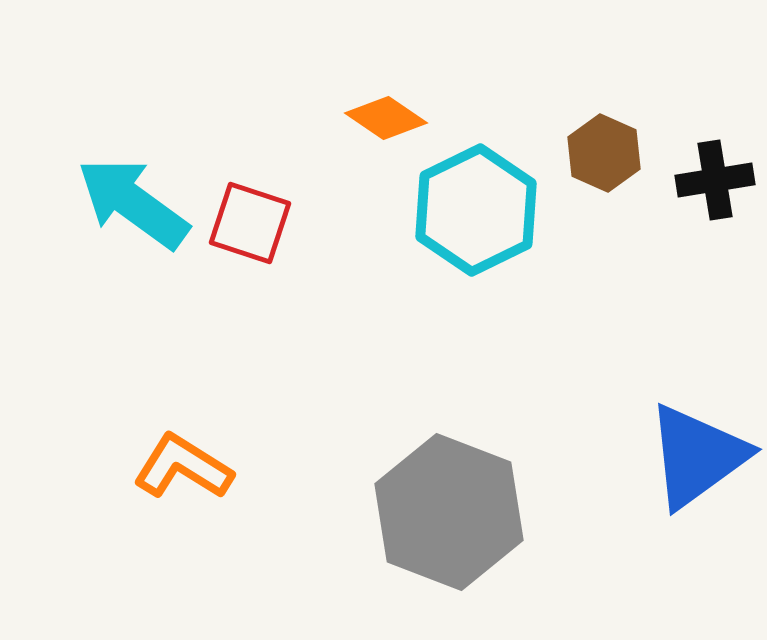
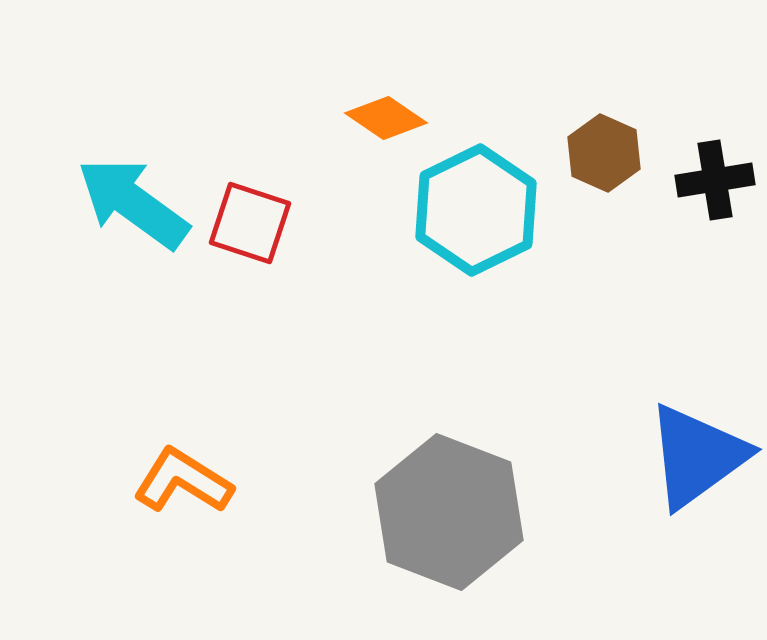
orange L-shape: moved 14 px down
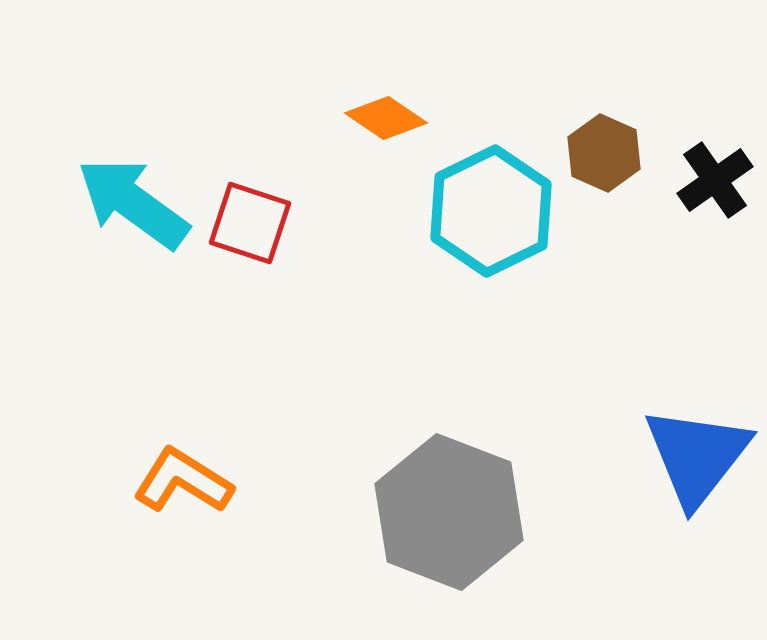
black cross: rotated 26 degrees counterclockwise
cyan hexagon: moved 15 px right, 1 px down
blue triangle: rotated 16 degrees counterclockwise
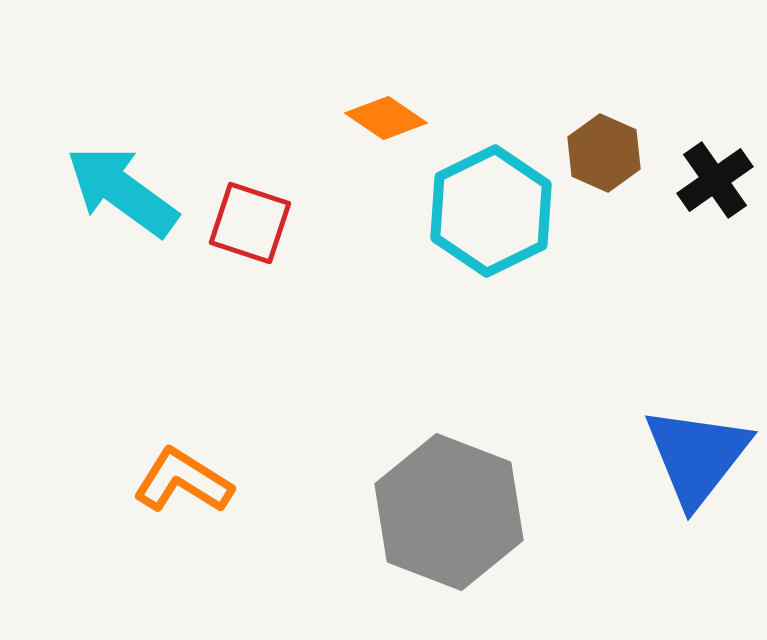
cyan arrow: moved 11 px left, 12 px up
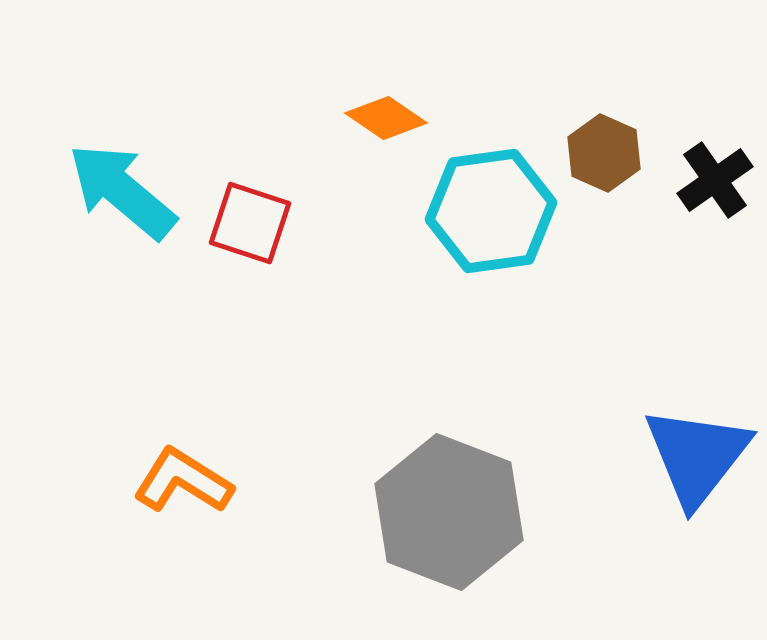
cyan arrow: rotated 4 degrees clockwise
cyan hexagon: rotated 18 degrees clockwise
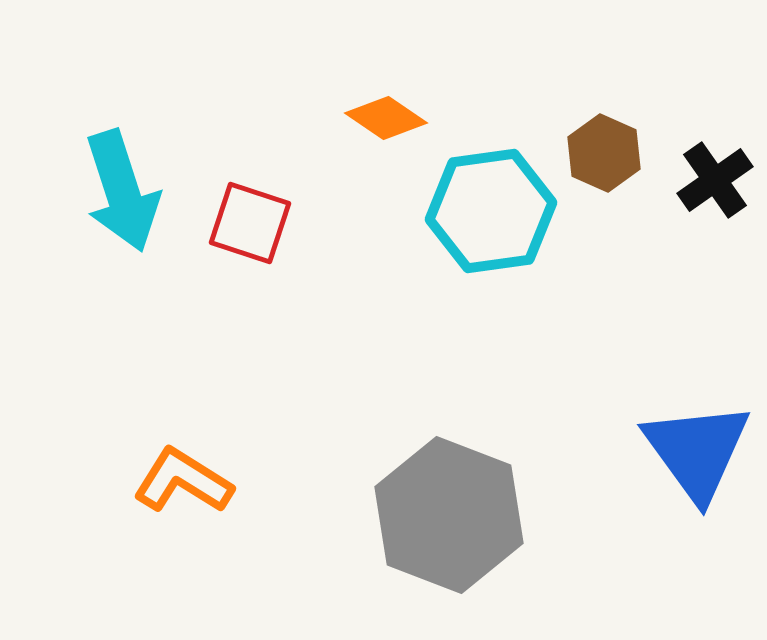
cyan arrow: rotated 148 degrees counterclockwise
blue triangle: moved 5 px up; rotated 14 degrees counterclockwise
gray hexagon: moved 3 px down
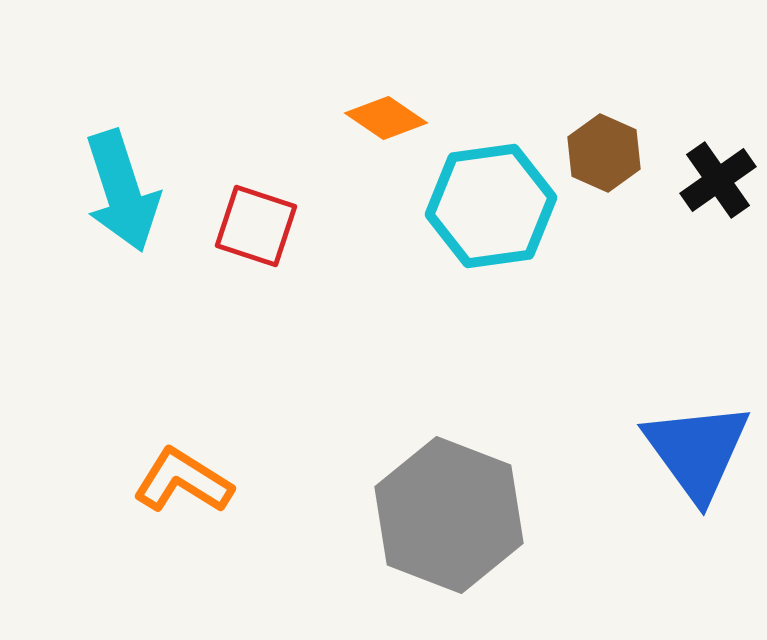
black cross: moved 3 px right
cyan hexagon: moved 5 px up
red square: moved 6 px right, 3 px down
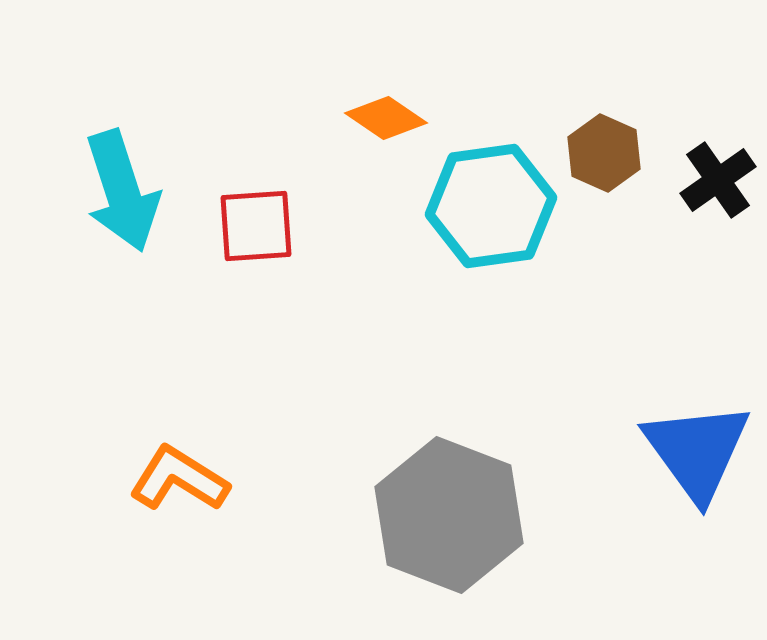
red square: rotated 22 degrees counterclockwise
orange L-shape: moved 4 px left, 2 px up
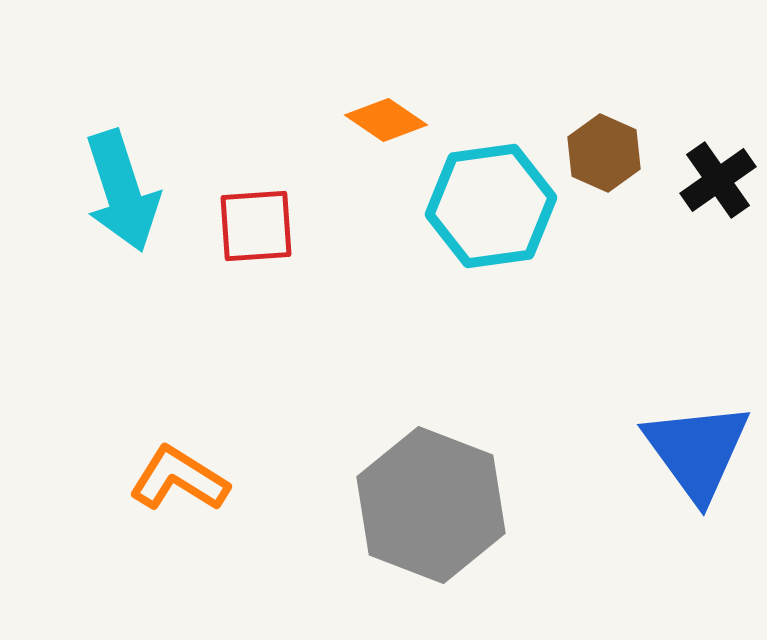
orange diamond: moved 2 px down
gray hexagon: moved 18 px left, 10 px up
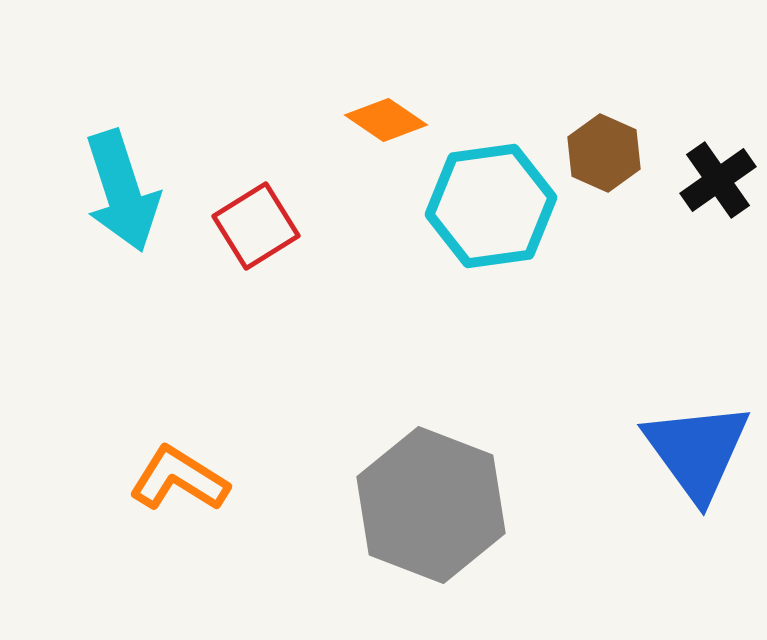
red square: rotated 28 degrees counterclockwise
